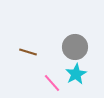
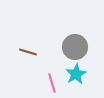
pink line: rotated 24 degrees clockwise
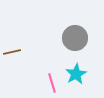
gray circle: moved 9 px up
brown line: moved 16 px left; rotated 30 degrees counterclockwise
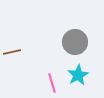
gray circle: moved 4 px down
cyan star: moved 2 px right, 1 px down
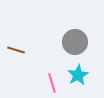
brown line: moved 4 px right, 2 px up; rotated 30 degrees clockwise
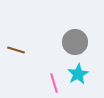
cyan star: moved 1 px up
pink line: moved 2 px right
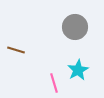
gray circle: moved 15 px up
cyan star: moved 4 px up
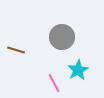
gray circle: moved 13 px left, 10 px down
pink line: rotated 12 degrees counterclockwise
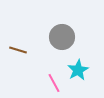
brown line: moved 2 px right
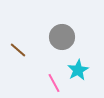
brown line: rotated 24 degrees clockwise
